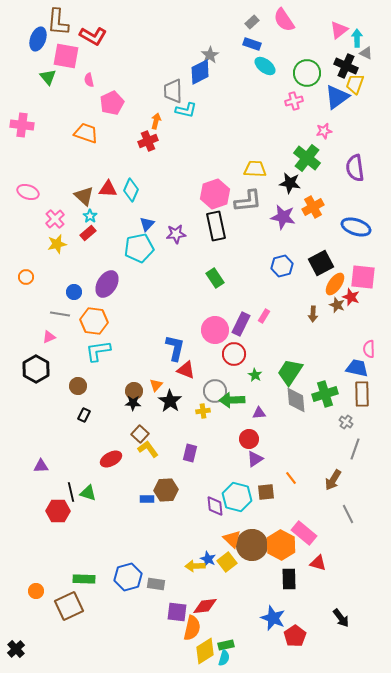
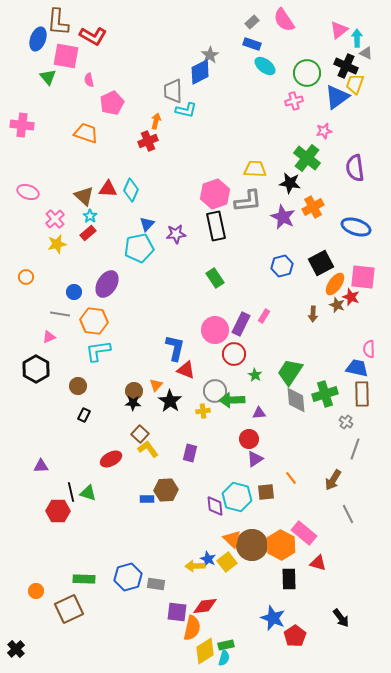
purple star at (283, 217): rotated 15 degrees clockwise
brown square at (69, 606): moved 3 px down
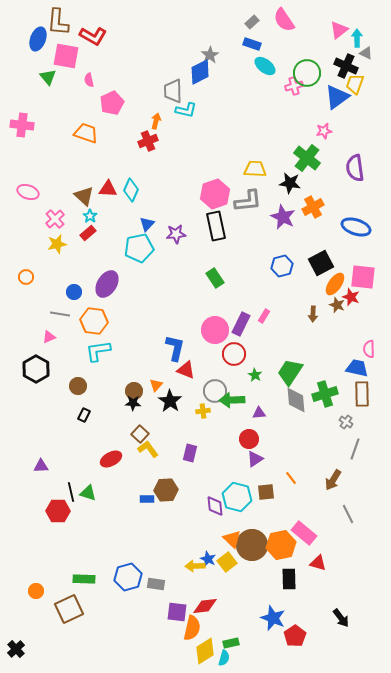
pink cross at (294, 101): moved 15 px up
orange hexagon at (281, 545): rotated 20 degrees clockwise
green rectangle at (226, 645): moved 5 px right, 2 px up
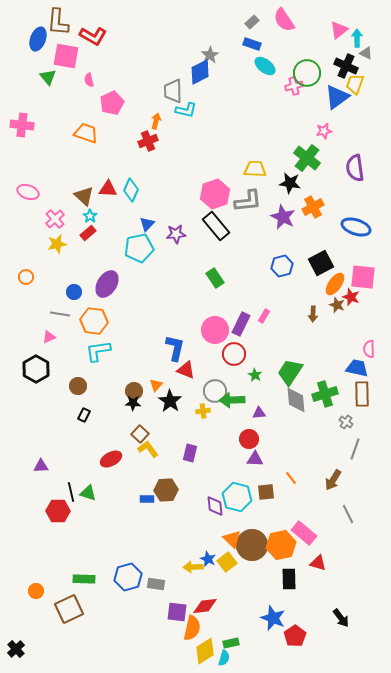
black rectangle at (216, 226): rotated 28 degrees counterclockwise
purple triangle at (255, 459): rotated 36 degrees clockwise
yellow arrow at (195, 566): moved 2 px left, 1 px down
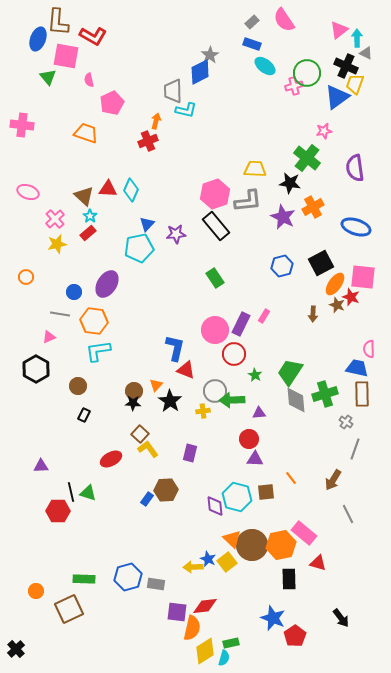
blue rectangle at (147, 499): rotated 56 degrees counterclockwise
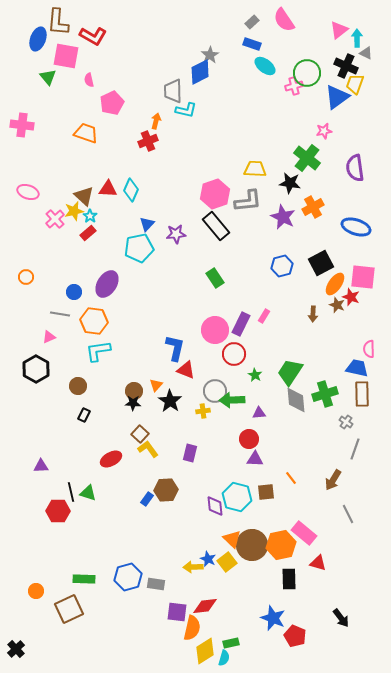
yellow star at (57, 244): moved 17 px right, 33 px up
red pentagon at (295, 636): rotated 15 degrees counterclockwise
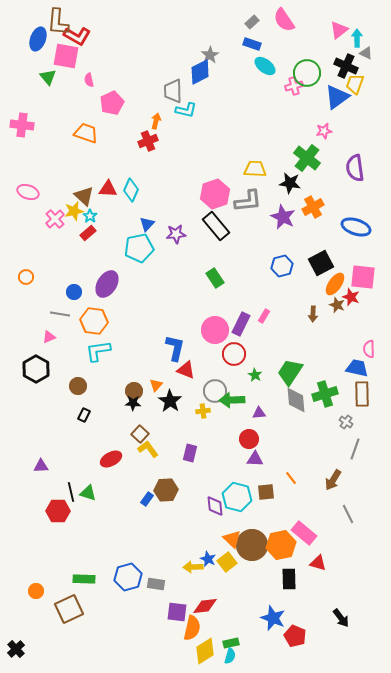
red L-shape at (93, 36): moved 16 px left
cyan semicircle at (224, 658): moved 6 px right, 2 px up
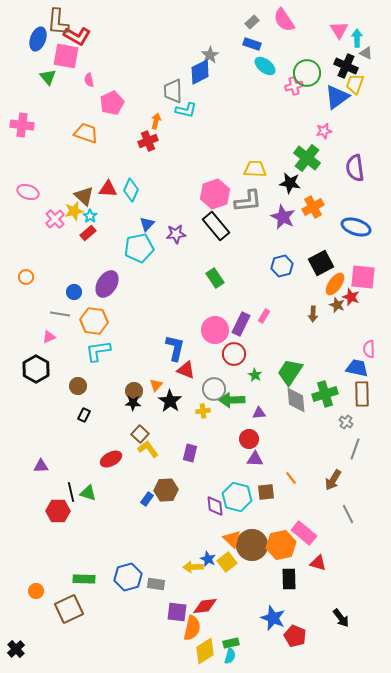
pink triangle at (339, 30): rotated 24 degrees counterclockwise
gray circle at (215, 391): moved 1 px left, 2 px up
